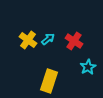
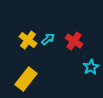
cyan star: moved 3 px right
yellow rectangle: moved 23 px left, 2 px up; rotated 20 degrees clockwise
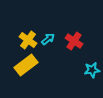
cyan star: moved 1 px right, 3 px down; rotated 21 degrees clockwise
yellow rectangle: moved 14 px up; rotated 15 degrees clockwise
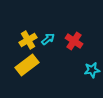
yellow cross: rotated 24 degrees clockwise
yellow rectangle: moved 1 px right
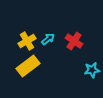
yellow cross: moved 1 px left, 1 px down
yellow rectangle: moved 1 px right, 1 px down
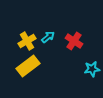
cyan arrow: moved 2 px up
cyan star: moved 1 px up
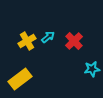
red cross: rotated 12 degrees clockwise
yellow rectangle: moved 8 px left, 13 px down
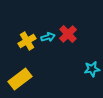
cyan arrow: rotated 24 degrees clockwise
red cross: moved 6 px left, 7 px up
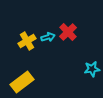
red cross: moved 2 px up
yellow rectangle: moved 2 px right, 3 px down
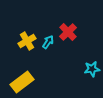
cyan arrow: moved 5 px down; rotated 40 degrees counterclockwise
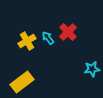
cyan arrow: moved 4 px up; rotated 72 degrees counterclockwise
